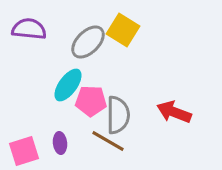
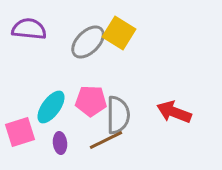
yellow square: moved 4 px left, 3 px down
cyan ellipse: moved 17 px left, 22 px down
brown line: moved 2 px left, 1 px up; rotated 56 degrees counterclockwise
pink square: moved 4 px left, 19 px up
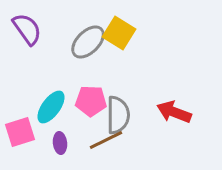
purple semicircle: moved 2 px left; rotated 48 degrees clockwise
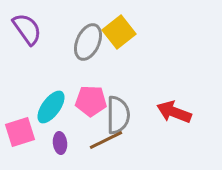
yellow square: moved 1 px up; rotated 20 degrees clockwise
gray ellipse: rotated 21 degrees counterclockwise
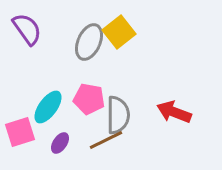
gray ellipse: moved 1 px right
pink pentagon: moved 2 px left, 2 px up; rotated 8 degrees clockwise
cyan ellipse: moved 3 px left
purple ellipse: rotated 40 degrees clockwise
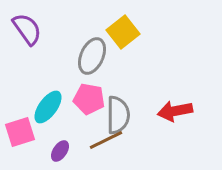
yellow square: moved 4 px right
gray ellipse: moved 3 px right, 14 px down
red arrow: moved 1 px right, 1 px up; rotated 32 degrees counterclockwise
purple ellipse: moved 8 px down
